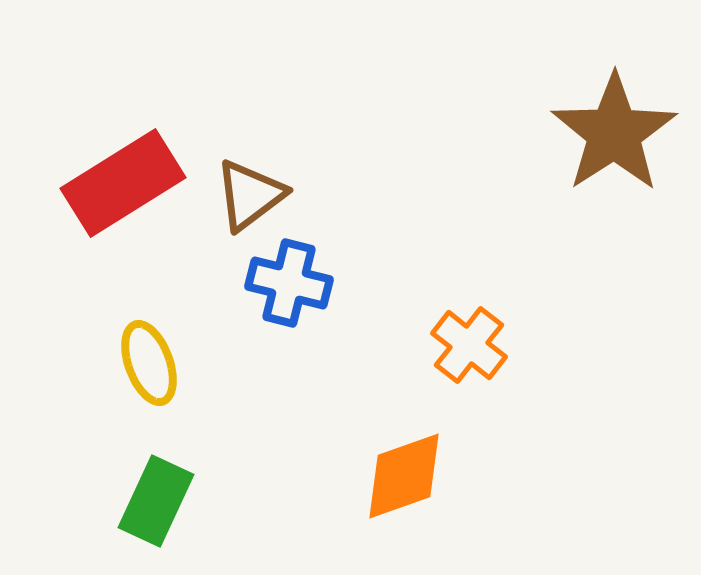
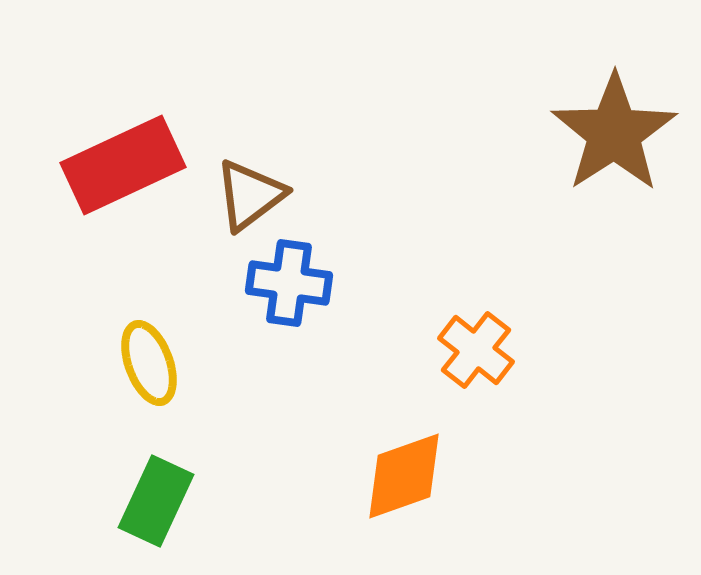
red rectangle: moved 18 px up; rotated 7 degrees clockwise
blue cross: rotated 6 degrees counterclockwise
orange cross: moved 7 px right, 5 px down
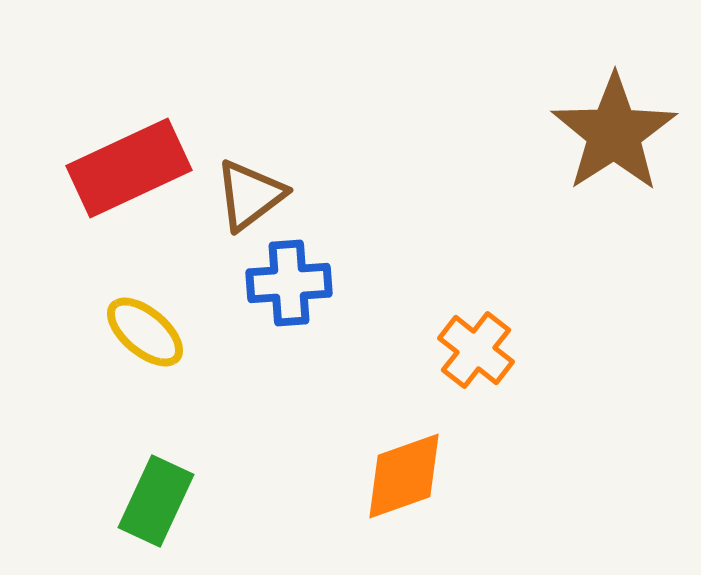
red rectangle: moved 6 px right, 3 px down
blue cross: rotated 12 degrees counterclockwise
yellow ellipse: moved 4 px left, 31 px up; rotated 30 degrees counterclockwise
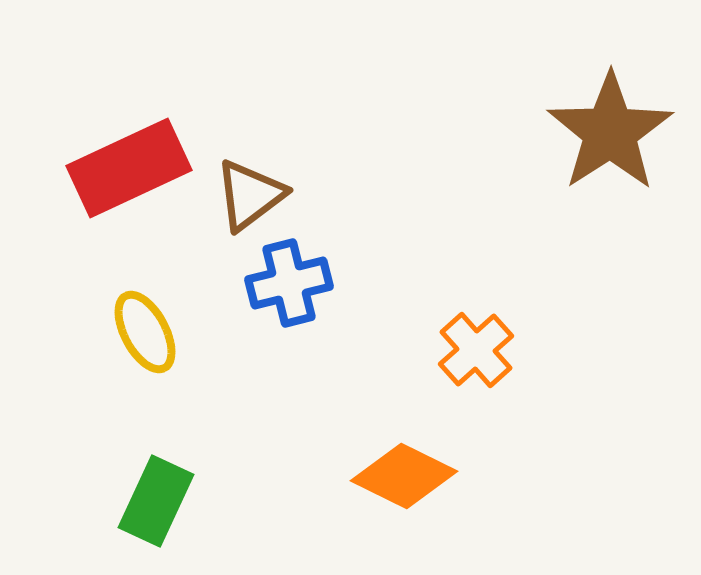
brown star: moved 4 px left, 1 px up
blue cross: rotated 10 degrees counterclockwise
yellow ellipse: rotated 22 degrees clockwise
orange cross: rotated 10 degrees clockwise
orange diamond: rotated 46 degrees clockwise
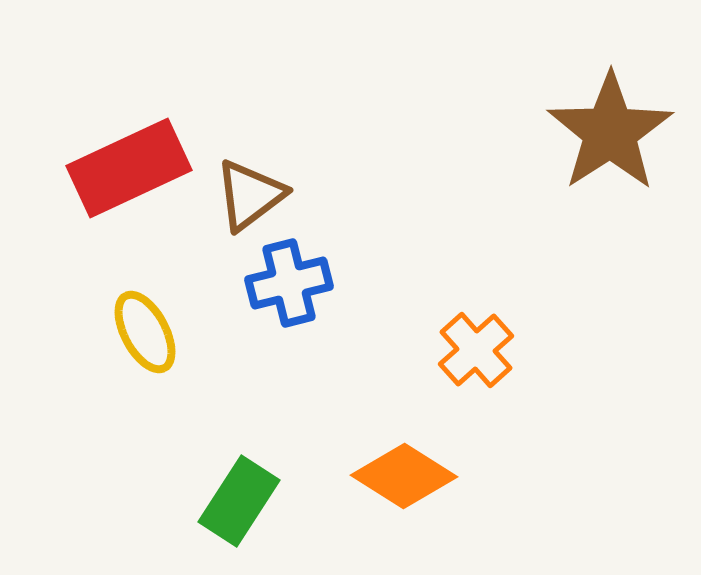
orange diamond: rotated 6 degrees clockwise
green rectangle: moved 83 px right; rotated 8 degrees clockwise
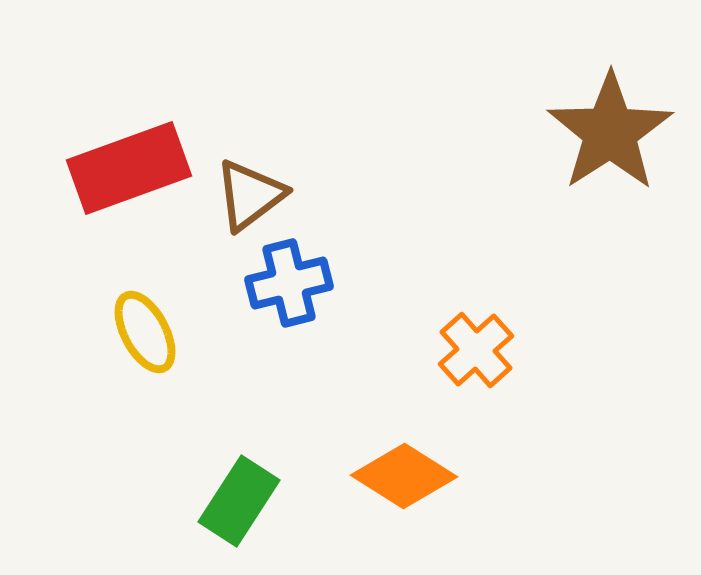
red rectangle: rotated 5 degrees clockwise
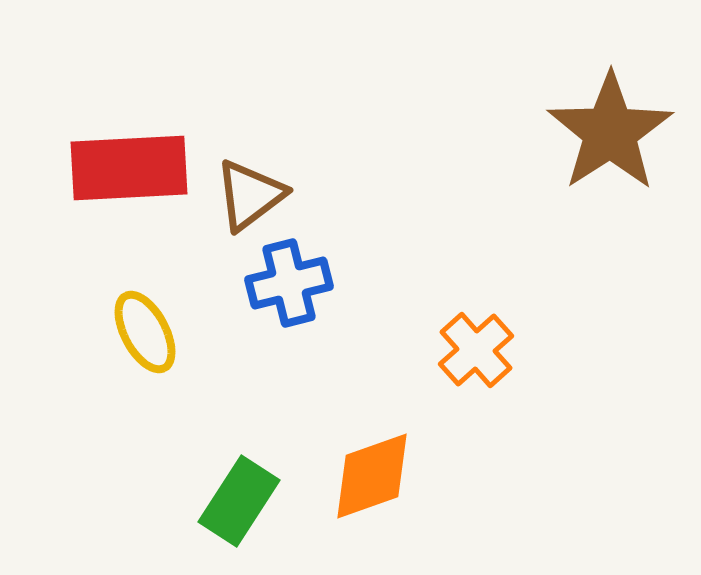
red rectangle: rotated 17 degrees clockwise
orange diamond: moved 32 px left; rotated 52 degrees counterclockwise
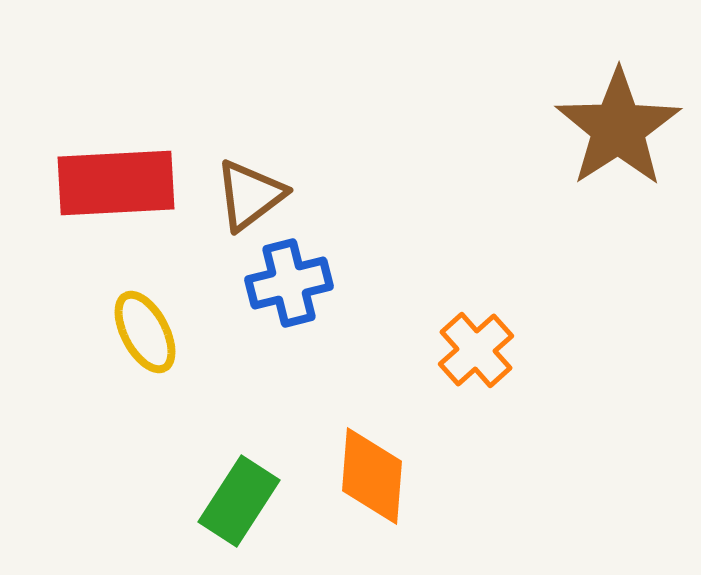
brown star: moved 8 px right, 4 px up
red rectangle: moved 13 px left, 15 px down
orange diamond: rotated 66 degrees counterclockwise
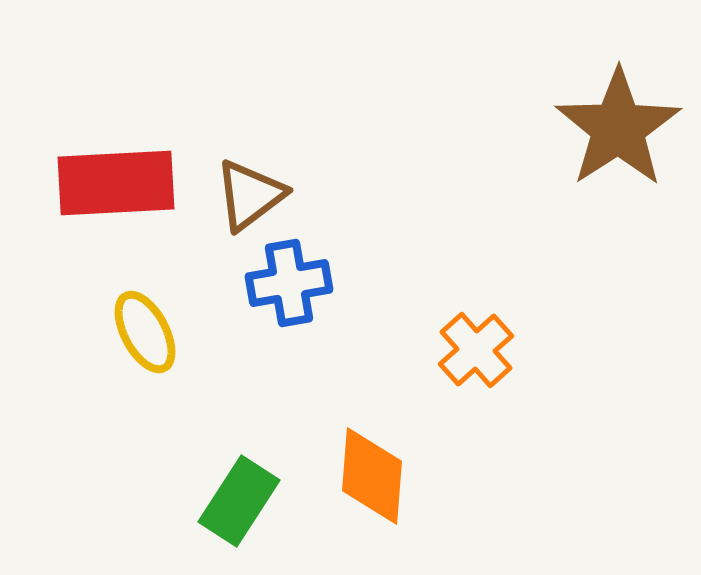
blue cross: rotated 4 degrees clockwise
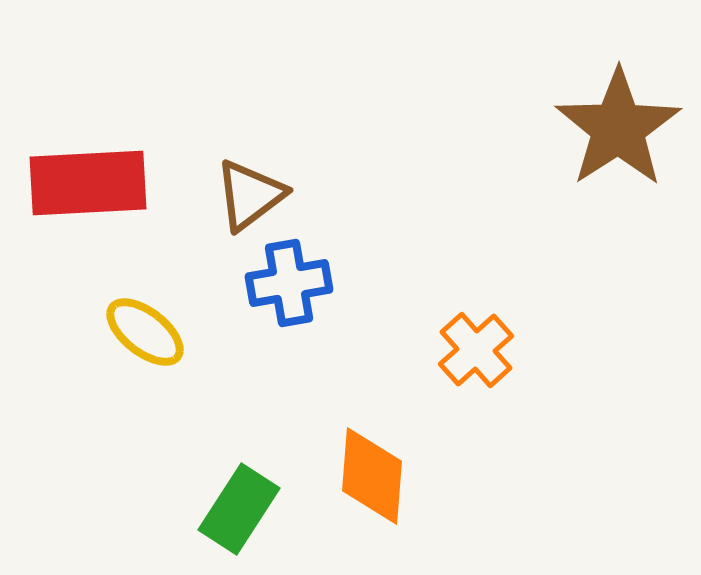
red rectangle: moved 28 px left
yellow ellipse: rotated 24 degrees counterclockwise
green rectangle: moved 8 px down
